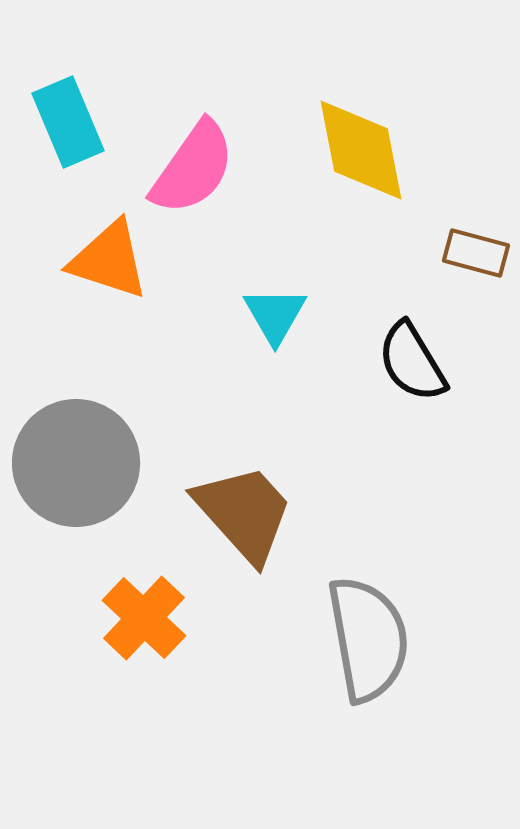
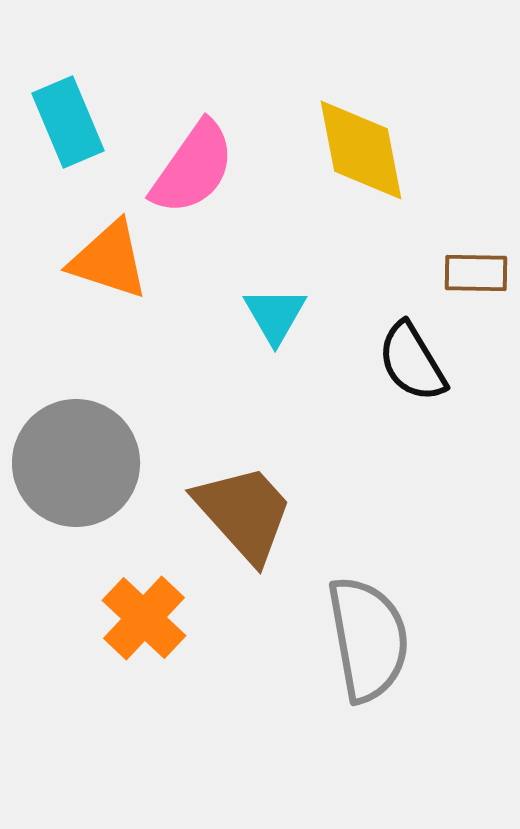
brown rectangle: moved 20 px down; rotated 14 degrees counterclockwise
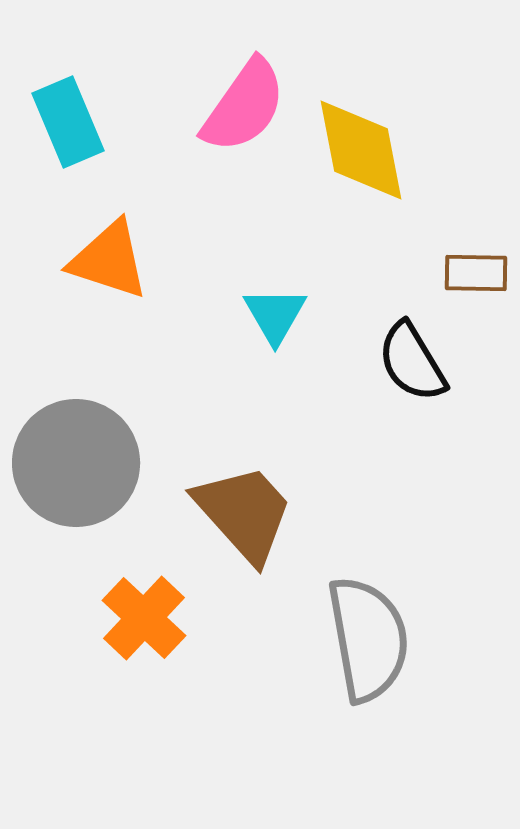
pink semicircle: moved 51 px right, 62 px up
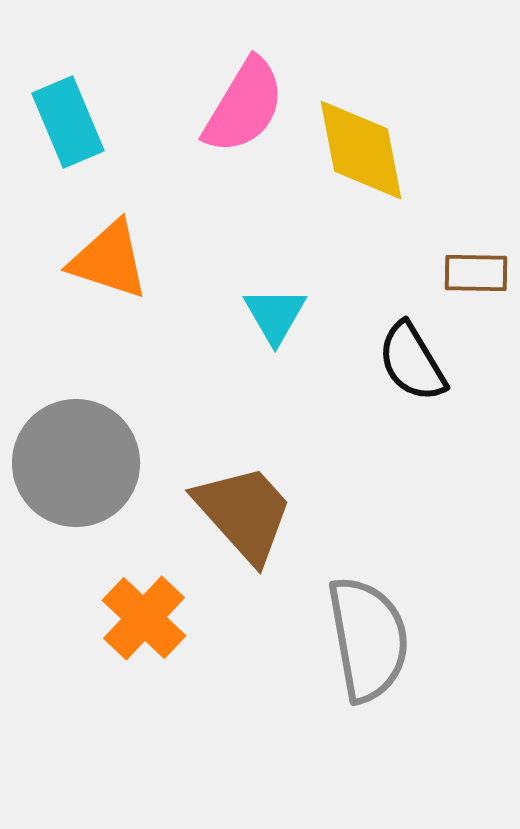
pink semicircle: rotated 4 degrees counterclockwise
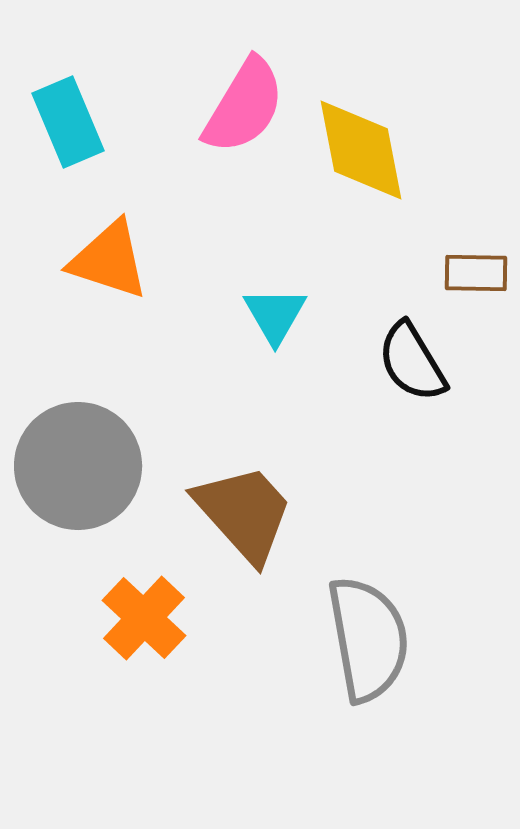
gray circle: moved 2 px right, 3 px down
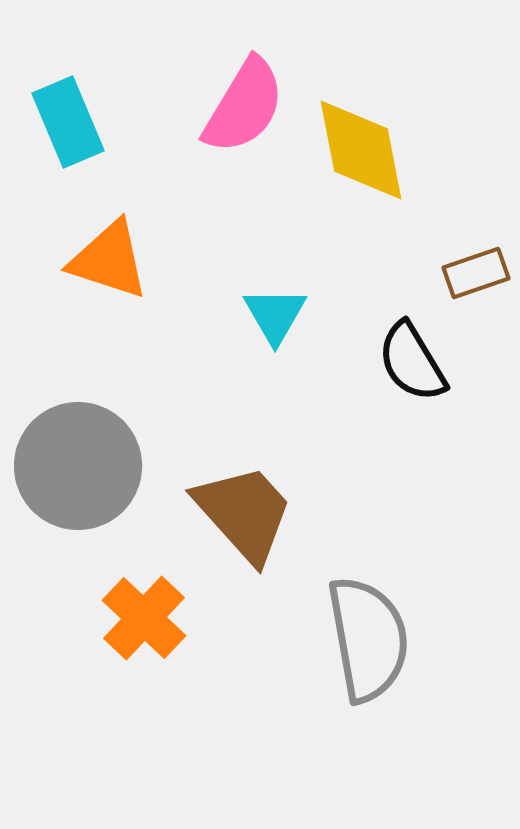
brown rectangle: rotated 20 degrees counterclockwise
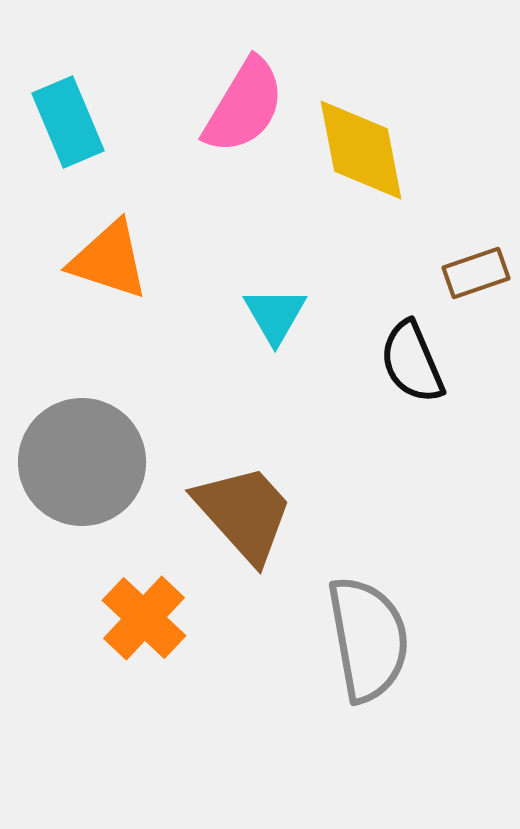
black semicircle: rotated 8 degrees clockwise
gray circle: moved 4 px right, 4 px up
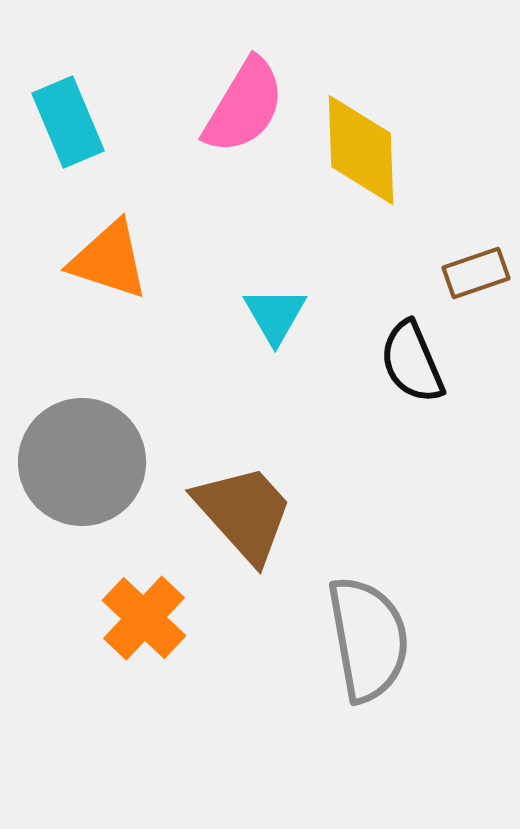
yellow diamond: rotated 9 degrees clockwise
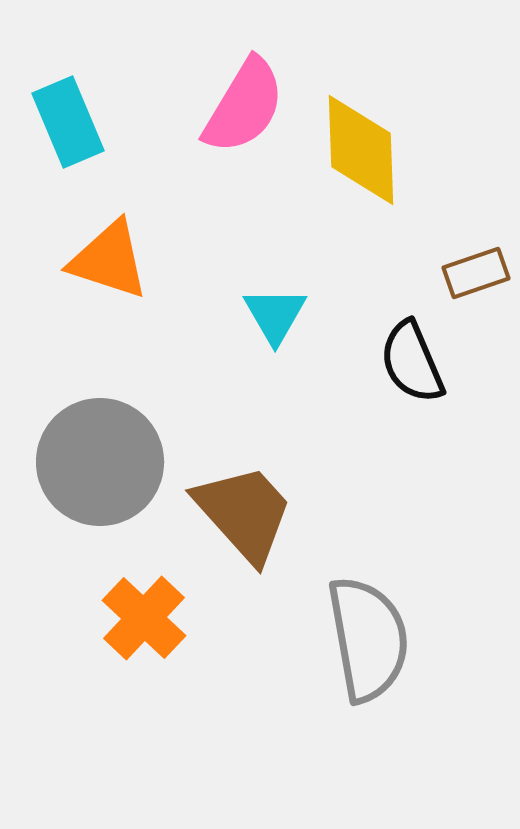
gray circle: moved 18 px right
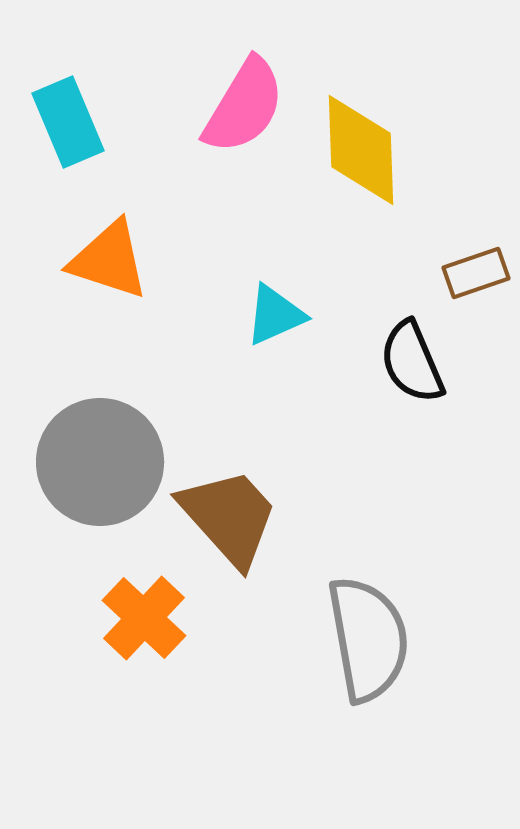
cyan triangle: rotated 36 degrees clockwise
brown trapezoid: moved 15 px left, 4 px down
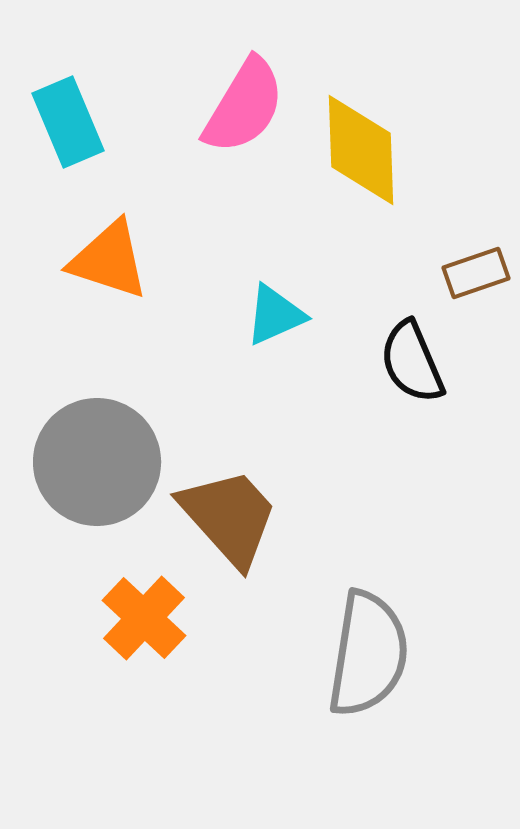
gray circle: moved 3 px left
gray semicircle: moved 15 px down; rotated 19 degrees clockwise
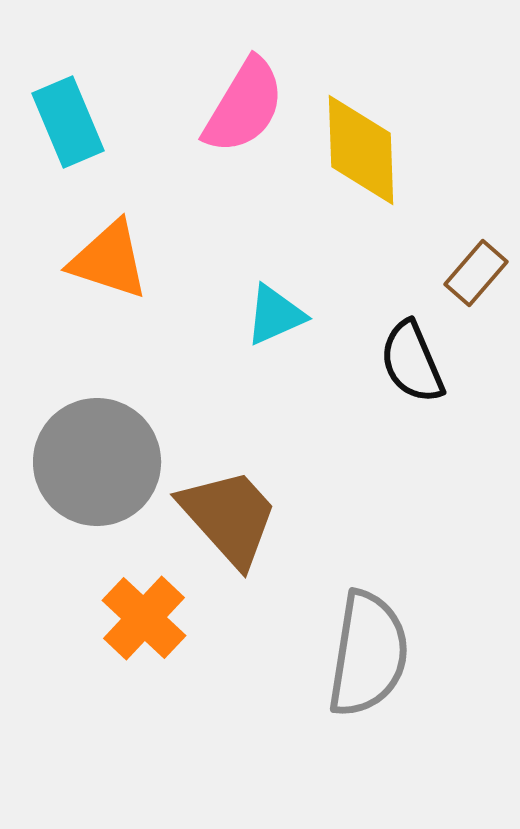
brown rectangle: rotated 30 degrees counterclockwise
